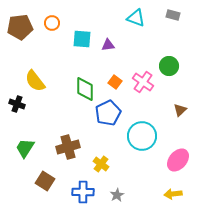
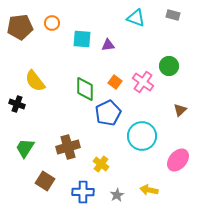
yellow arrow: moved 24 px left, 4 px up; rotated 18 degrees clockwise
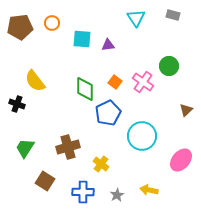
cyan triangle: rotated 36 degrees clockwise
brown triangle: moved 6 px right
pink ellipse: moved 3 px right
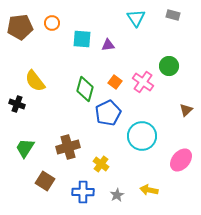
green diamond: rotated 15 degrees clockwise
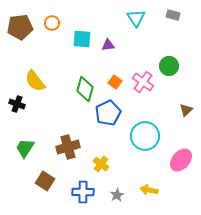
cyan circle: moved 3 px right
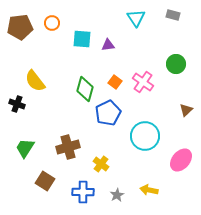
green circle: moved 7 px right, 2 px up
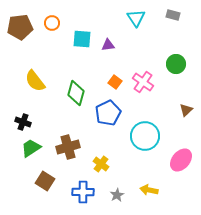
green diamond: moved 9 px left, 4 px down
black cross: moved 6 px right, 18 px down
green trapezoid: moved 6 px right; rotated 25 degrees clockwise
